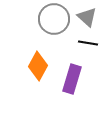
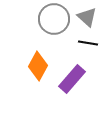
purple rectangle: rotated 24 degrees clockwise
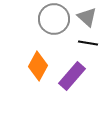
purple rectangle: moved 3 px up
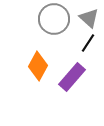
gray triangle: moved 2 px right, 1 px down
black line: rotated 66 degrees counterclockwise
purple rectangle: moved 1 px down
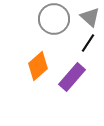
gray triangle: moved 1 px right, 1 px up
orange diamond: rotated 20 degrees clockwise
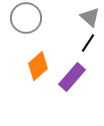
gray circle: moved 28 px left, 1 px up
